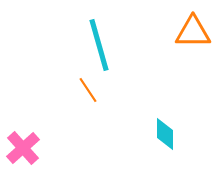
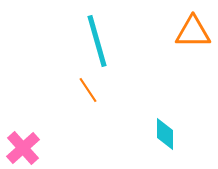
cyan line: moved 2 px left, 4 px up
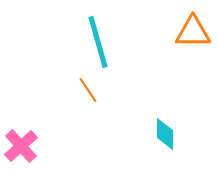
cyan line: moved 1 px right, 1 px down
pink cross: moved 2 px left, 2 px up
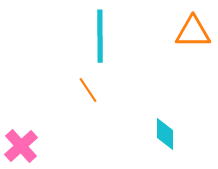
cyan line: moved 2 px right, 6 px up; rotated 16 degrees clockwise
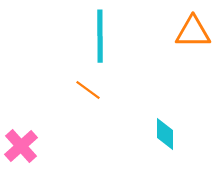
orange line: rotated 20 degrees counterclockwise
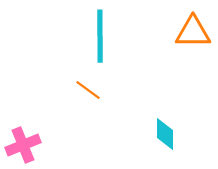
pink cross: moved 2 px right, 1 px up; rotated 20 degrees clockwise
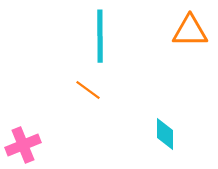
orange triangle: moved 3 px left, 1 px up
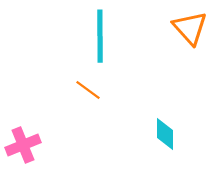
orange triangle: moved 3 px up; rotated 48 degrees clockwise
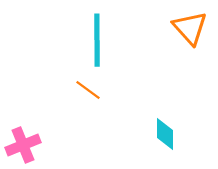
cyan line: moved 3 px left, 4 px down
